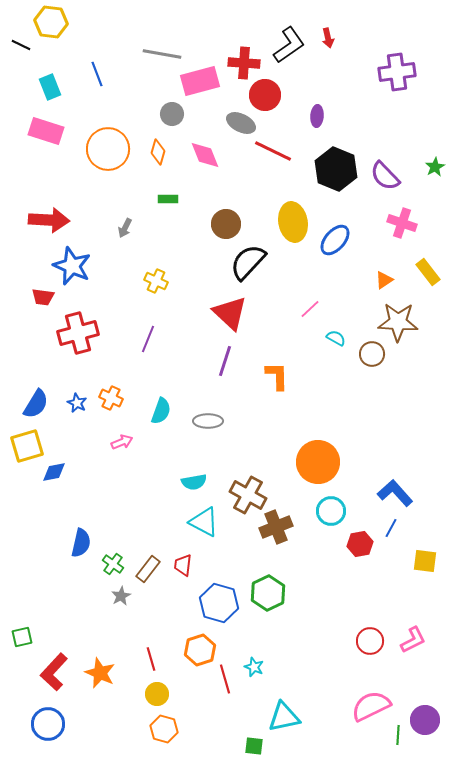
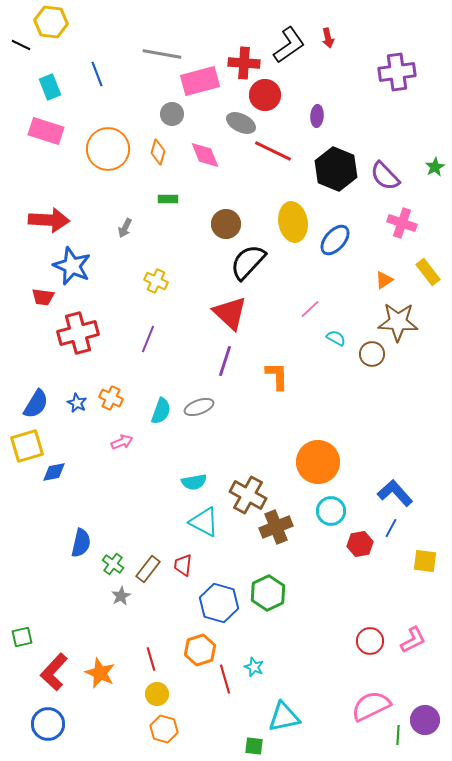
gray ellipse at (208, 421): moved 9 px left, 14 px up; rotated 20 degrees counterclockwise
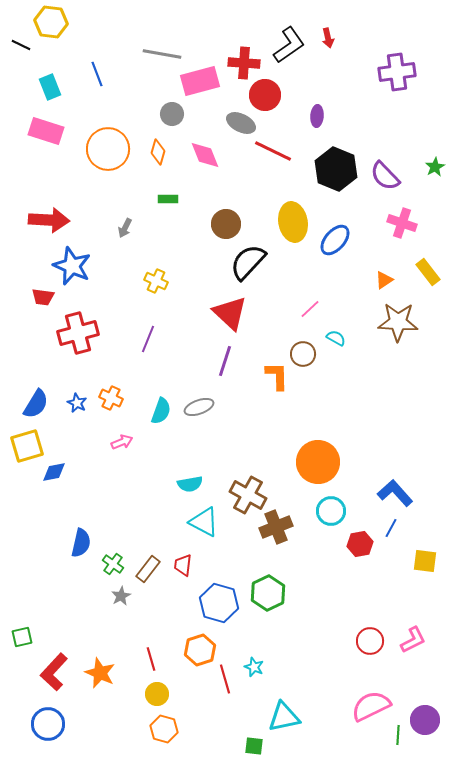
brown circle at (372, 354): moved 69 px left
cyan semicircle at (194, 482): moved 4 px left, 2 px down
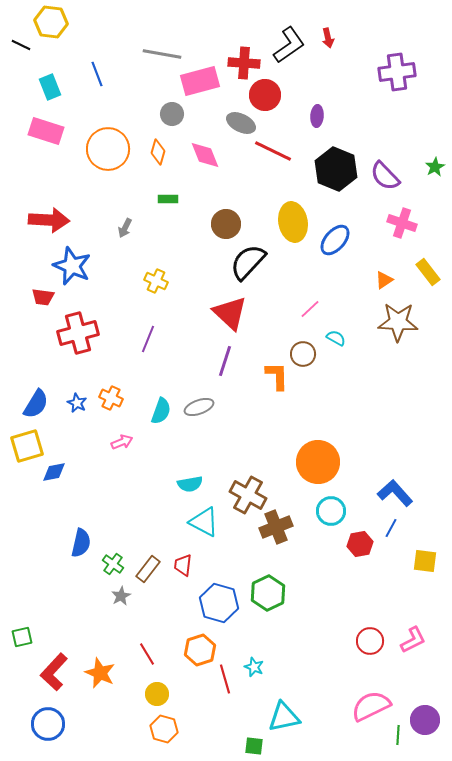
red line at (151, 659): moved 4 px left, 5 px up; rotated 15 degrees counterclockwise
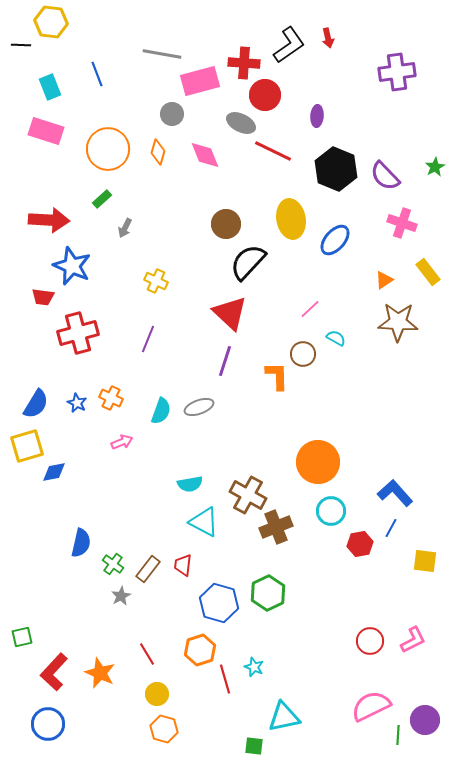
black line at (21, 45): rotated 24 degrees counterclockwise
green rectangle at (168, 199): moved 66 px left; rotated 42 degrees counterclockwise
yellow ellipse at (293, 222): moved 2 px left, 3 px up
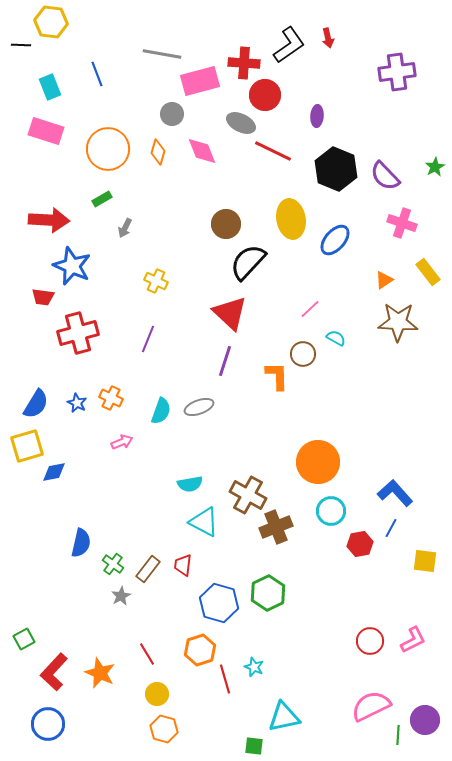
pink diamond at (205, 155): moved 3 px left, 4 px up
green rectangle at (102, 199): rotated 12 degrees clockwise
green square at (22, 637): moved 2 px right, 2 px down; rotated 15 degrees counterclockwise
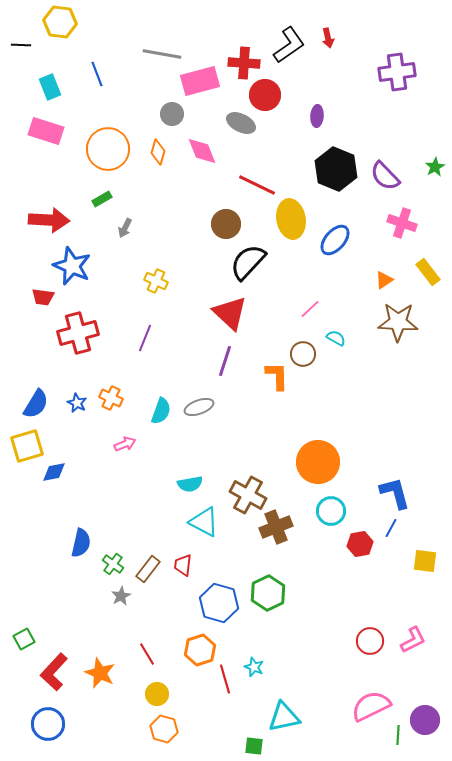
yellow hexagon at (51, 22): moved 9 px right
red line at (273, 151): moved 16 px left, 34 px down
purple line at (148, 339): moved 3 px left, 1 px up
pink arrow at (122, 442): moved 3 px right, 2 px down
blue L-shape at (395, 493): rotated 27 degrees clockwise
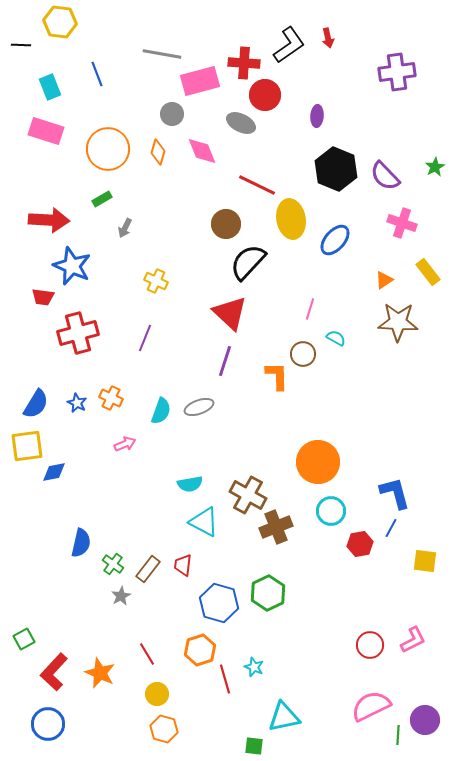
pink line at (310, 309): rotated 30 degrees counterclockwise
yellow square at (27, 446): rotated 8 degrees clockwise
red circle at (370, 641): moved 4 px down
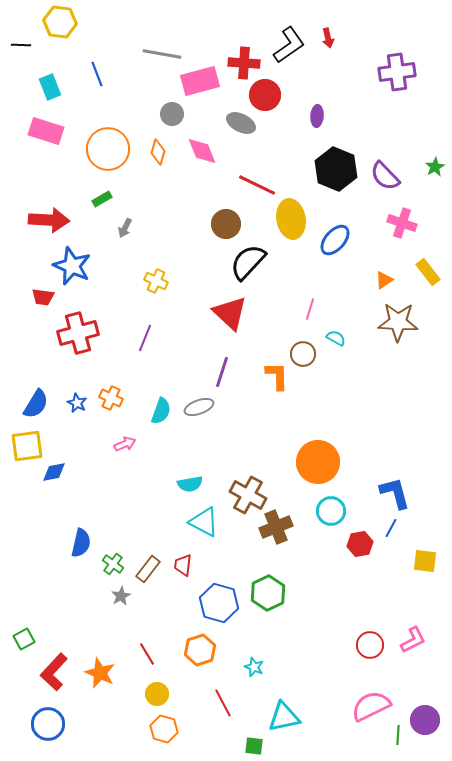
purple line at (225, 361): moved 3 px left, 11 px down
red line at (225, 679): moved 2 px left, 24 px down; rotated 12 degrees counterclockwise
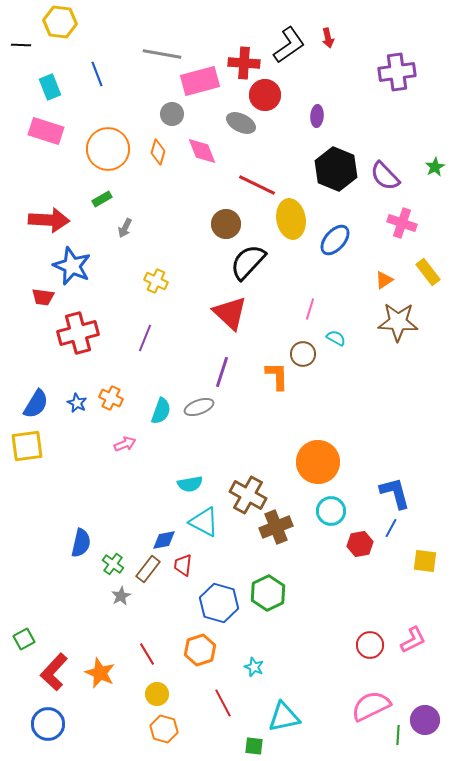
blue diamond at (54, 472): moved 110 px right, 68 px down
